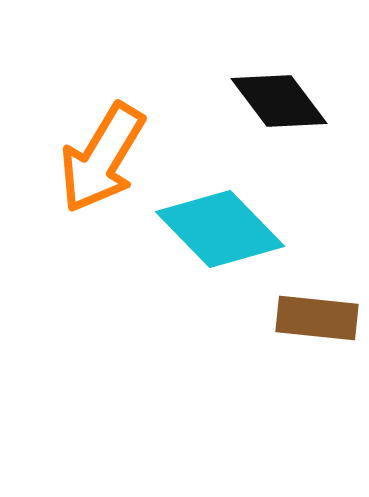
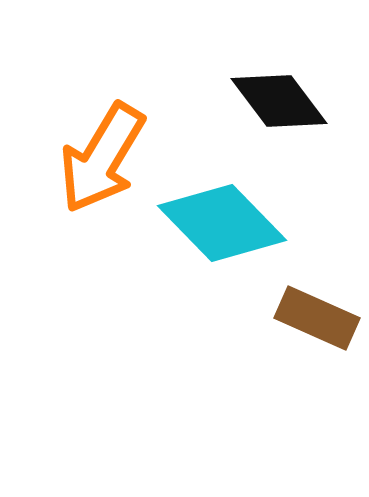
cyan diamond: moved 2 px right, 6 px up
brown rectangle: rotated 18 degrees clockwise
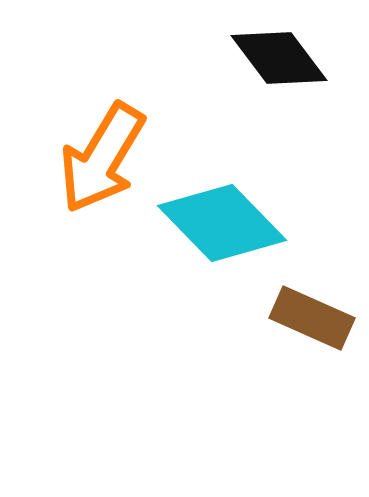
black diamond: moved 43 px up
brown rectangle: moved 5 px left
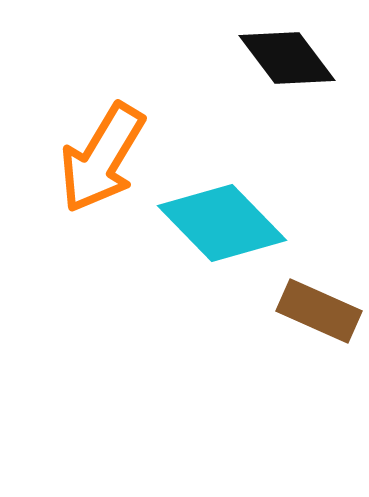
black diamond: moved 8 px right
brown rectangle: moved 7 px right, 7 px up
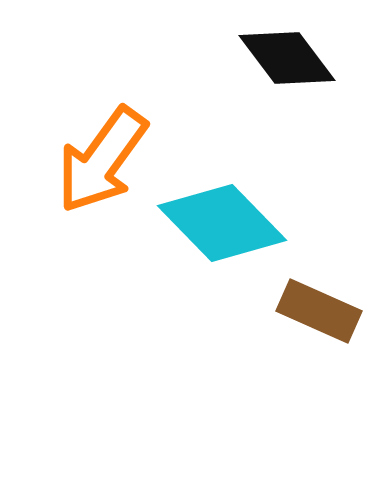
orange arrow: moved 2 px down; rotated 5 degrees clockwise
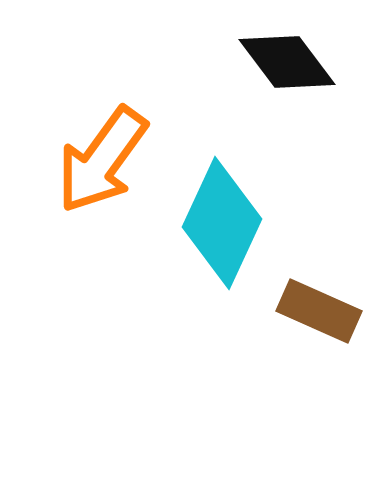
black diamond: moved 4 px down
cyan diamond: rotated 69 degrees clockwise
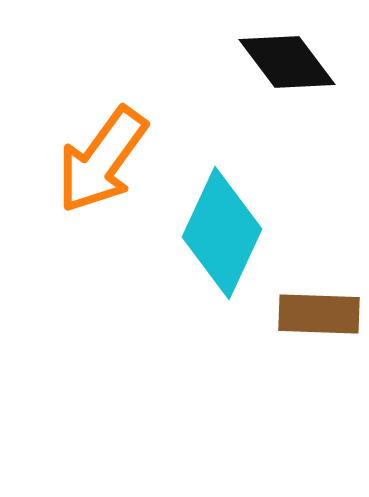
cyan diamond: moved 10 px down
brown rectangle: moved 3 px down; rotated 22 degrees counterclockwise
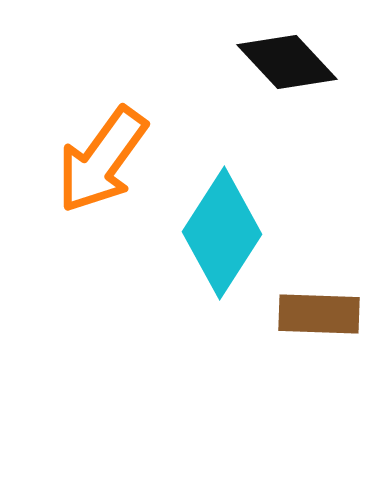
black diamond: rotated 6 degrees counterclockwise
cyan diamond: rotated 8 degrees clockwise
